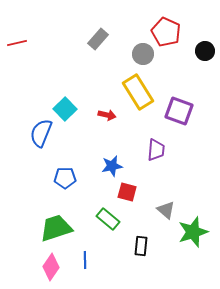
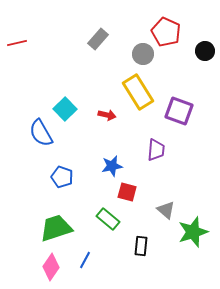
blue semicircle: rotated 52 degrees counterclockwise
blue pentagon: moved 3 px left, 1 px up; rotated 20 degrees clockwise
blue line: rotated 30 degrees clockwise
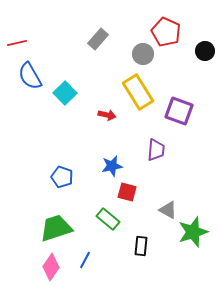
cyan square: moved 16 px up
blue semicircle: moved 11 px left, 57 px up
gray triangle: moved 2 px right; rotated 12 degrees counterclockwise
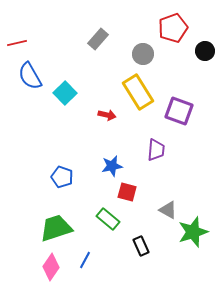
red pentagon: moved 7 px right, 4 px up; rotated 28 degrees clockwise
black rectangle: rotated 30 degrees counterclockwise
